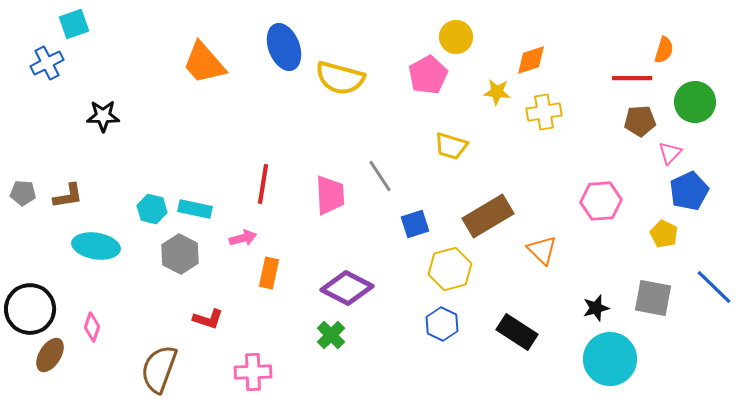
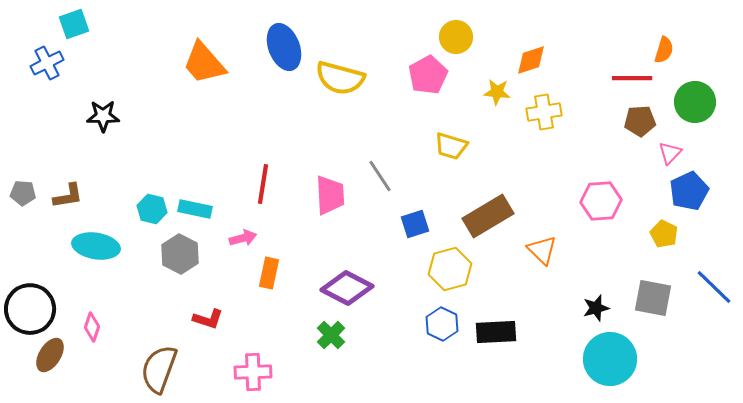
black rectangle at (517, 332): moved 21 px left; rotated 36 degrees counterclockwise
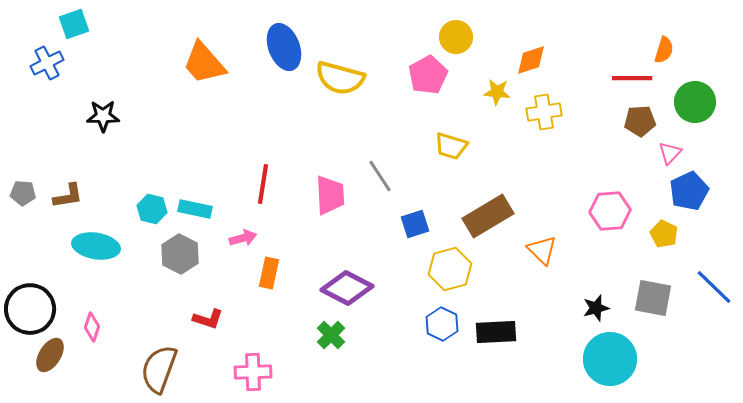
pink hexagon at (601, 201): moved 9 px right, 10 px down
